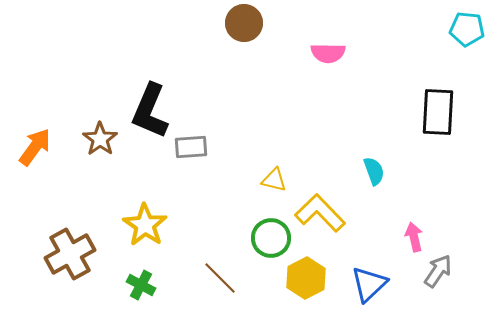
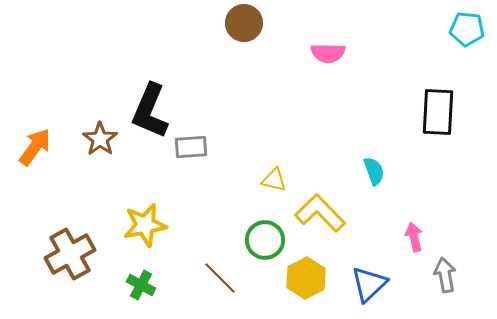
yellow star: rotated 27 degrees clockwise
green circle: moved 6 px left, 2 px down
gray arrow: moved 7 px right, 4 px down; rotated 44 degrees counterclockwise
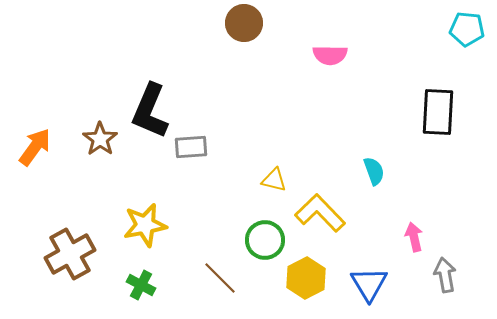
pink semicircle: moved 2 px right, 2 px down
blue triangle: rotated 18 degrees counterclockwise
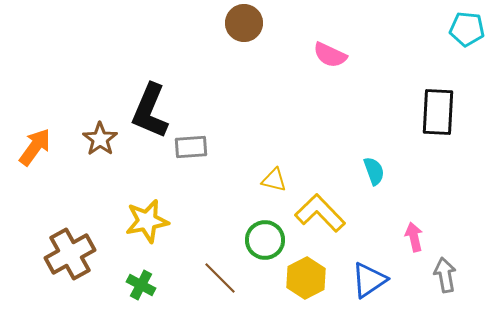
pink semicircle: rotated 24 degrees clockwise
yellow star: moved 2 px right, 4 px up
blue triangle: moved 4 px up; rotated 27 degrees clockwise
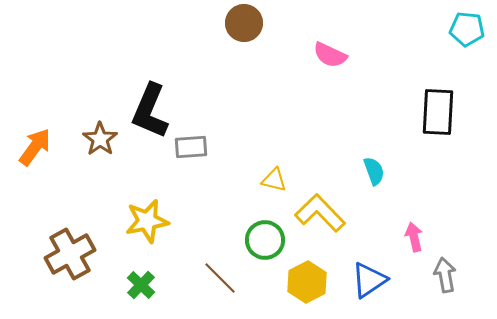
yellow hexagon: moved 1 px right, 4 px down
green cross: rotated 16 degrees clockwise
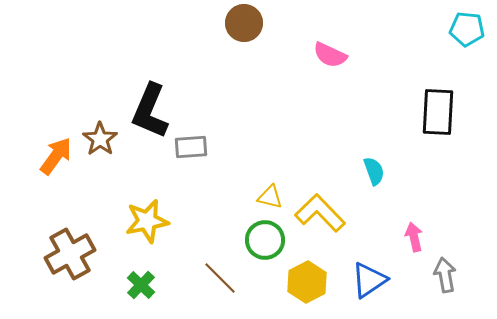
orange arrow: moved 21 px right, 9 px down
yellow triangle: moved 4 px left, 17 px down
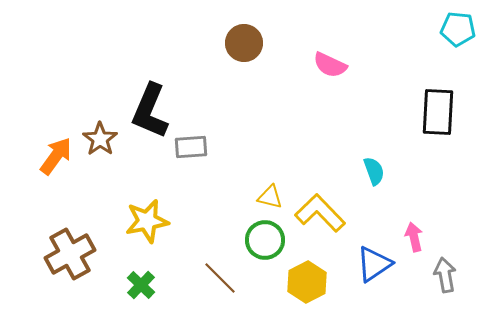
brown circle: moved 20 px down
cyan pentagon: moved 9 px left
pink semicircle: moved 10 px down
blue triangle: moved 5 px right, 16 px up
